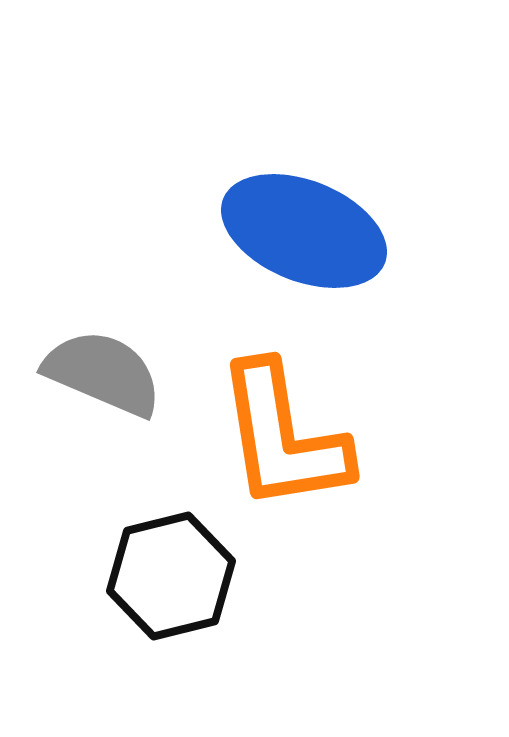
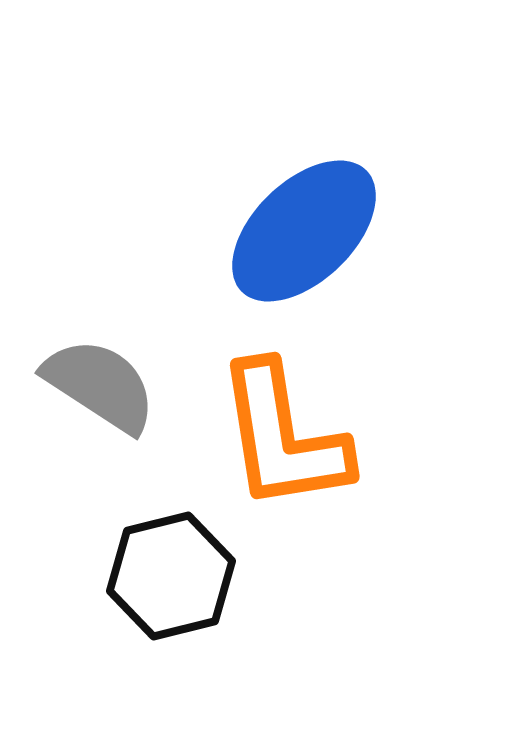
blue ellipse: rotated 66 degrees counterclockwise
gray semicircle: moved 3 px left, 12 px down; rotated 10 degrees clockwise
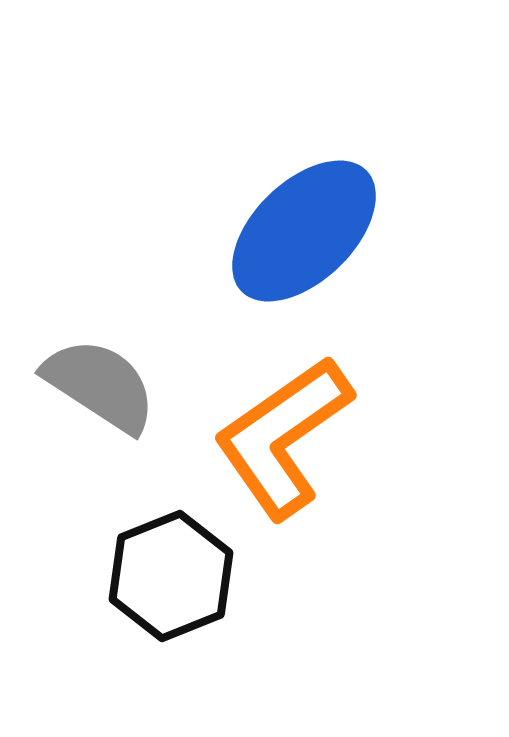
orange L-shape: rotated 64 degrees clockwise
black hexagon: rotated 8 degrees counterclockwise
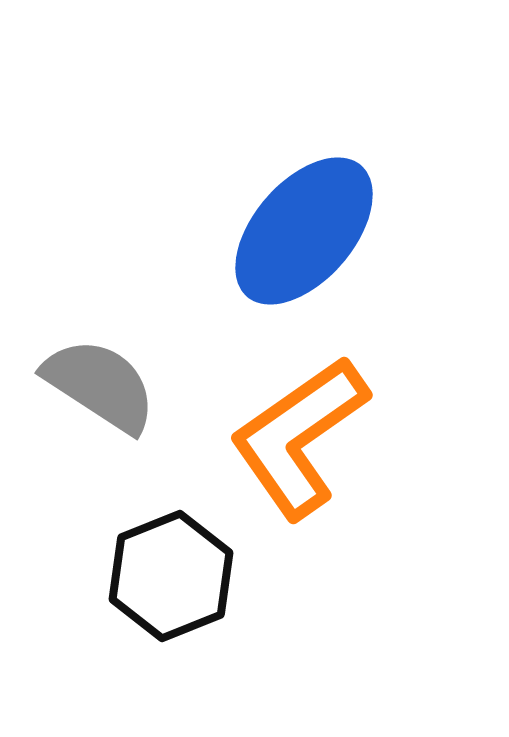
blue ellipse: rotated 5 degrees counterclockwise
orange L-shape: moved 16 px right
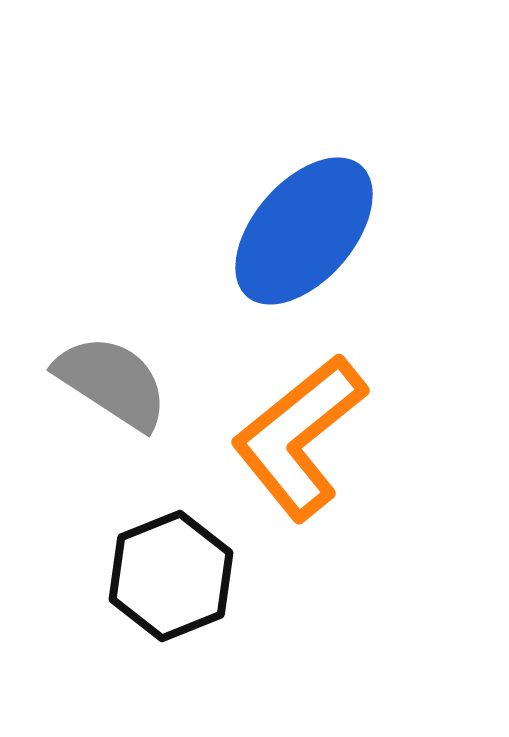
gray semicircle: moved 12 px right, 3 px up
orange L-shape: rotated 4 degrees counterclockwise
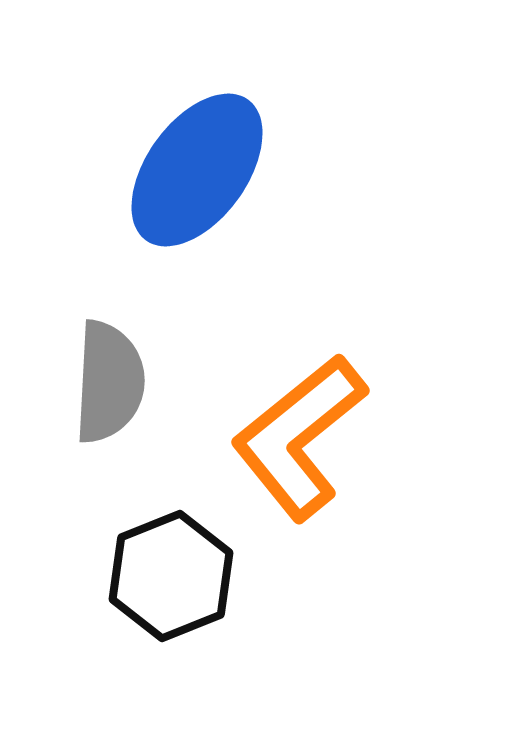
blue ellipse: moved 107 px left, 61 px up; rotated 5 degrees counterclockwise
gray semicircle: moved 3 px left; rotated 60 degrees clockwise
